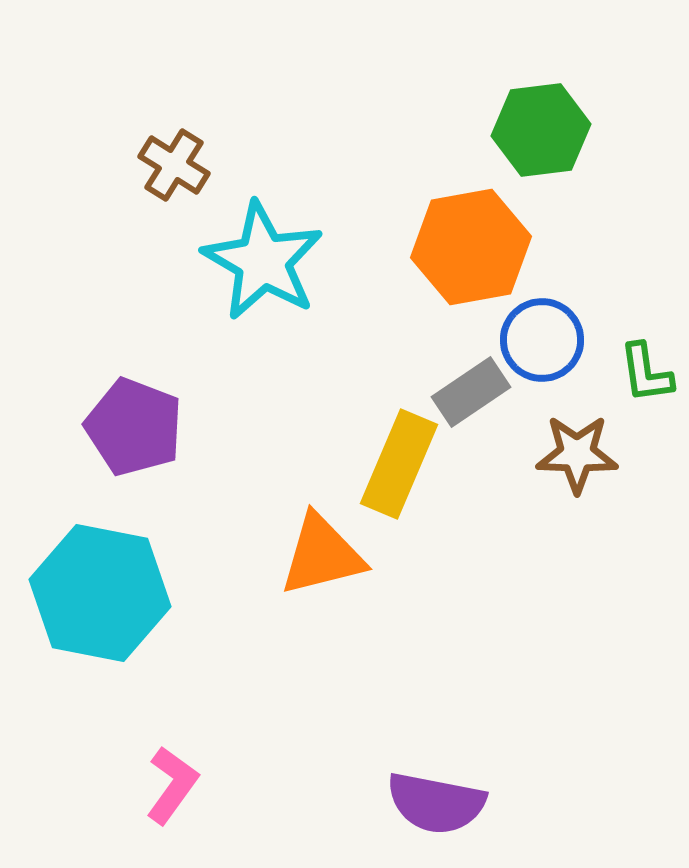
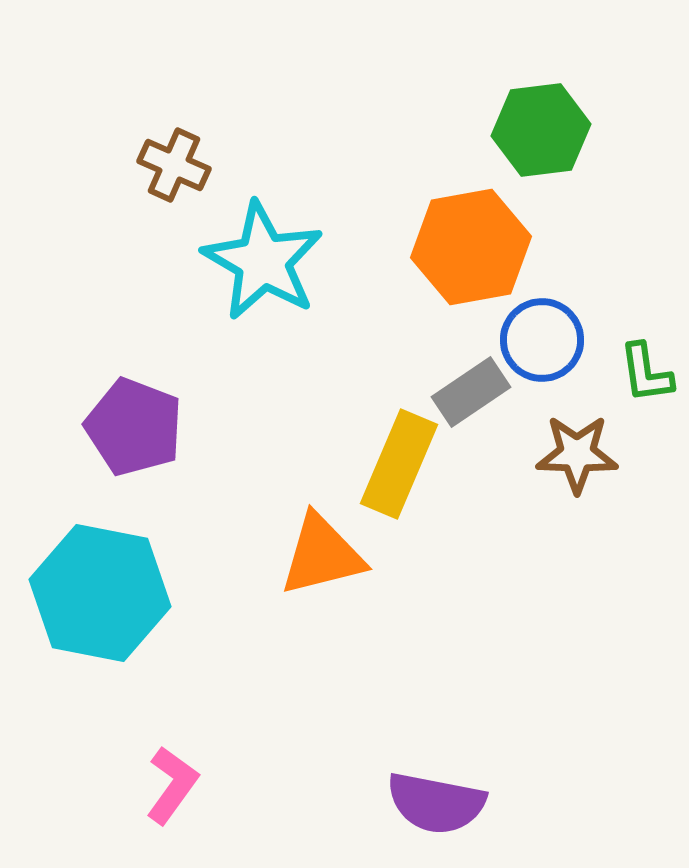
brown cross: rotated 8 degrees counterclockwise
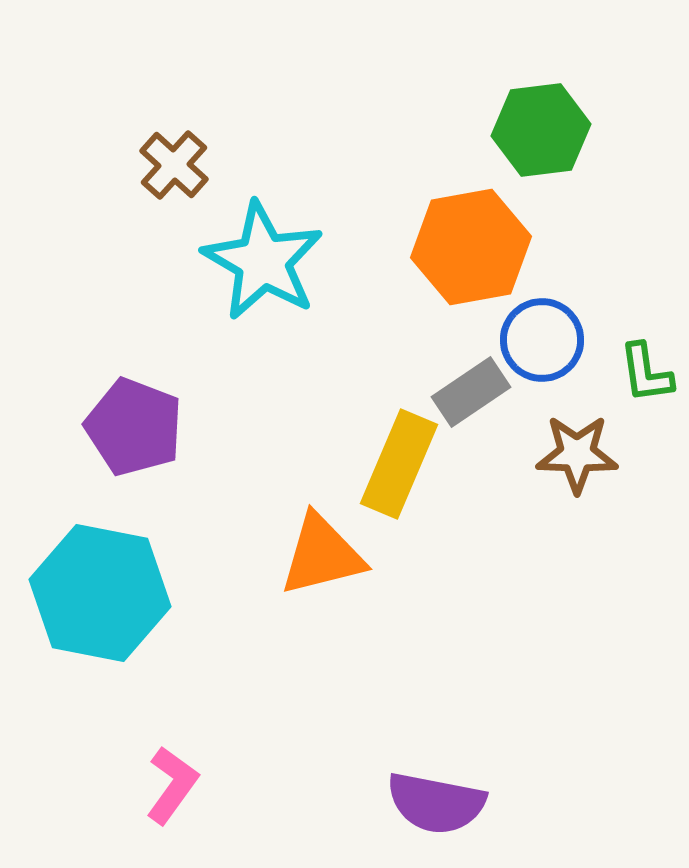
brown cross: rotated 18 degrees clockwise
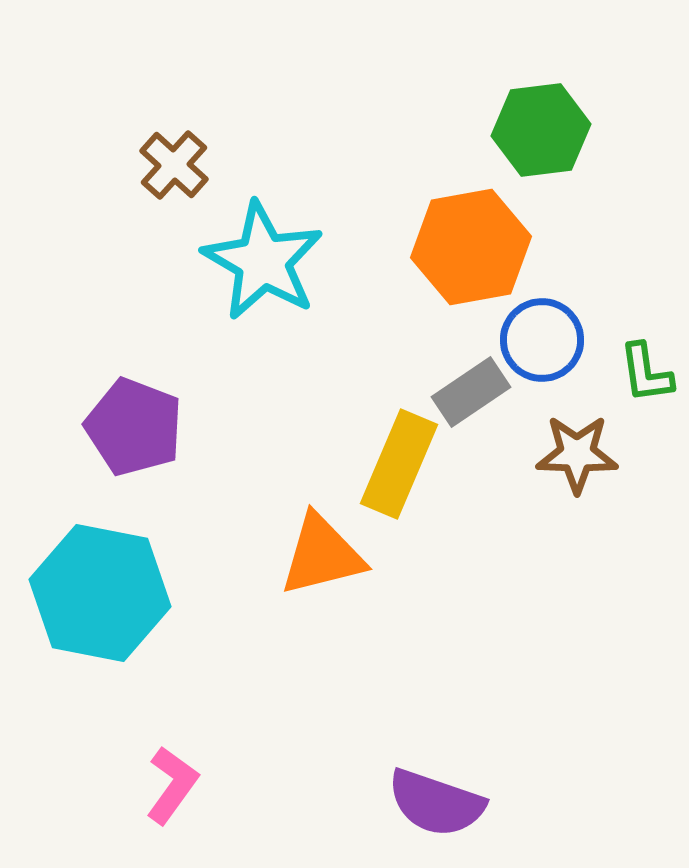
purple semicircle: rotated 8 degrees clockwise
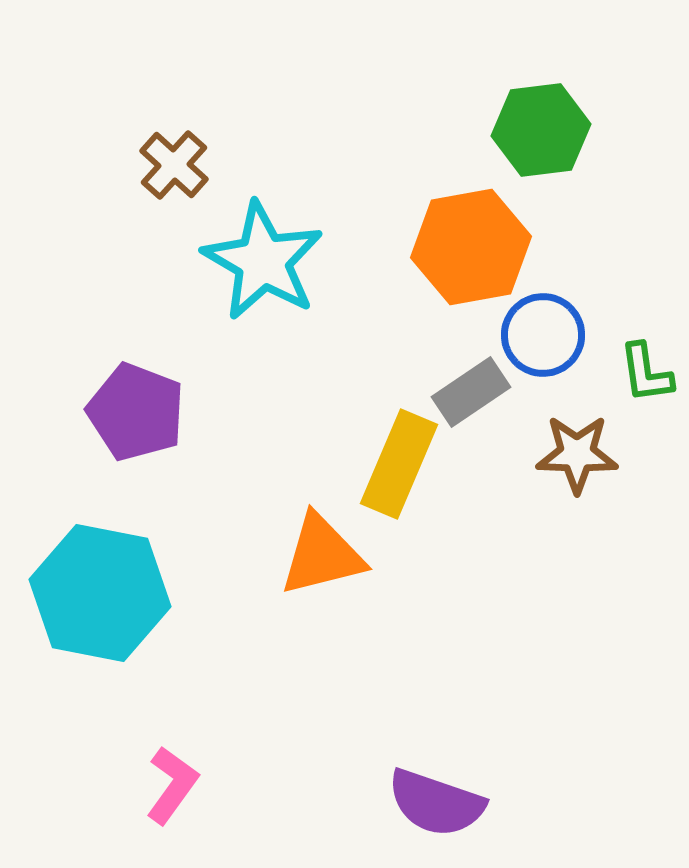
blue circle: moved 1 px right, 5 px up
purple pentagon: moved 2 px right, 15 px up
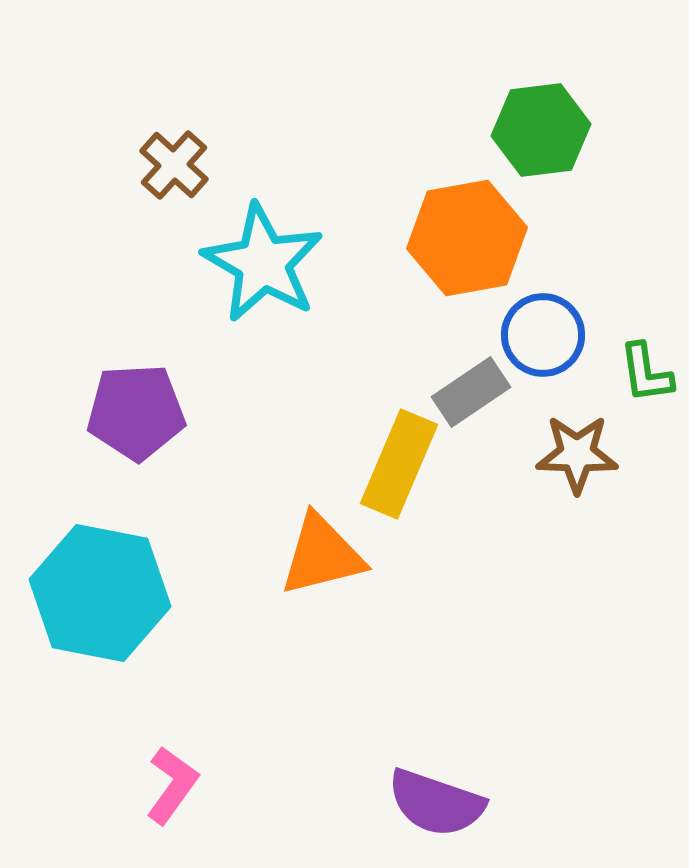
orange hexagon: moved 4 px left, 9 px up
cyan star: moved 2 px down
purple pentagon: rotated 24 degrees counterclockwise
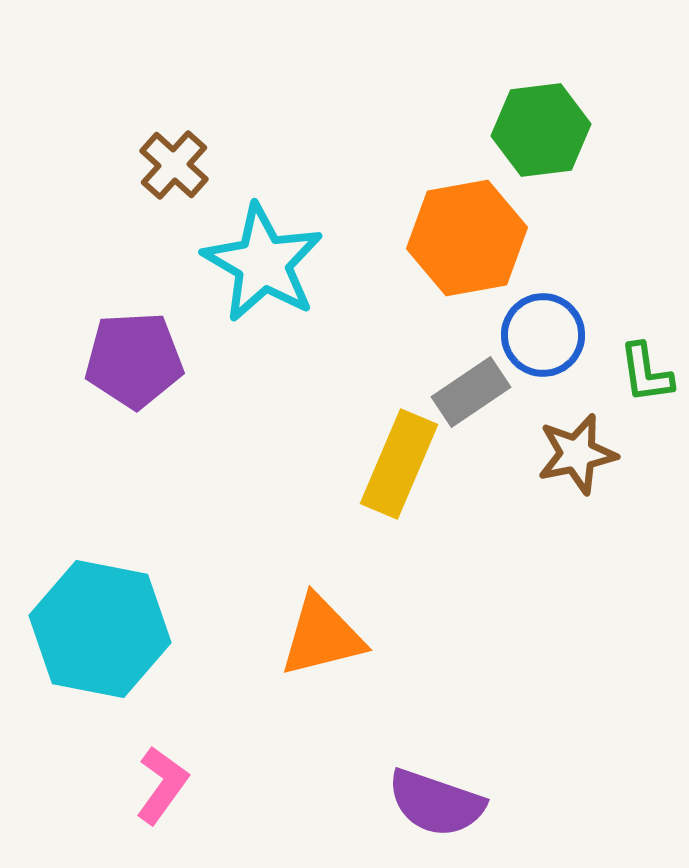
purple pentagon: moved 2 px left, 52 px up
brown star: rotated 14 degrees counterclockwise
orange triangle: moved 81 px down
cyan hexagon: moved 36 px down
pink L-shape: moved 10 px left
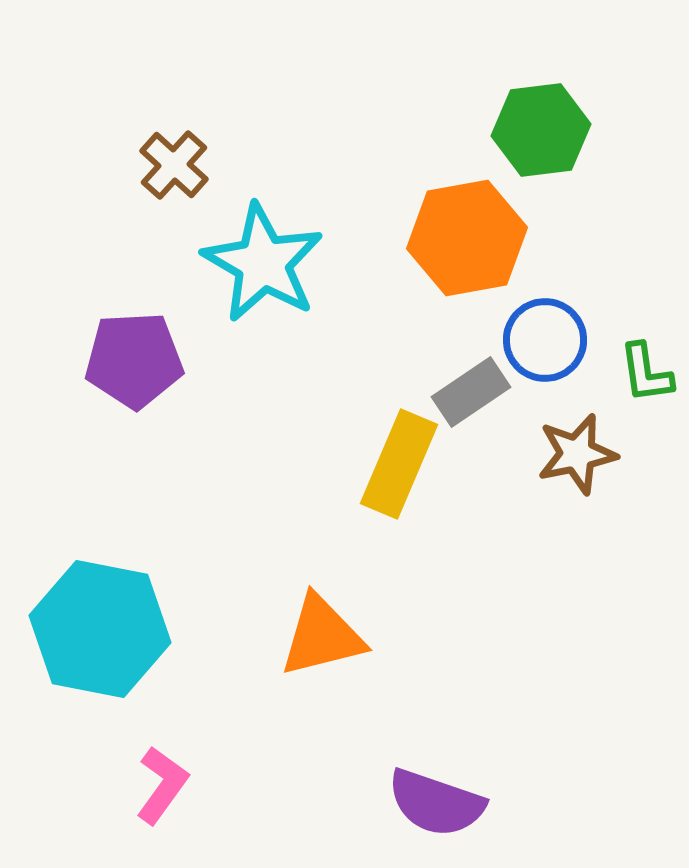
blue circle: moved 2 px right, 5 px down
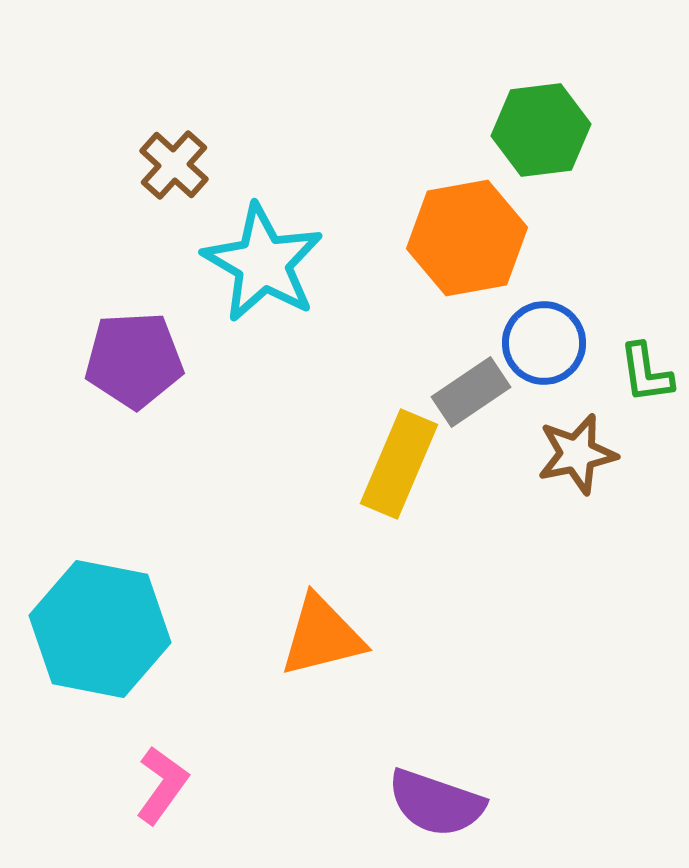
blue circle: moved 1 px left, 3 px down
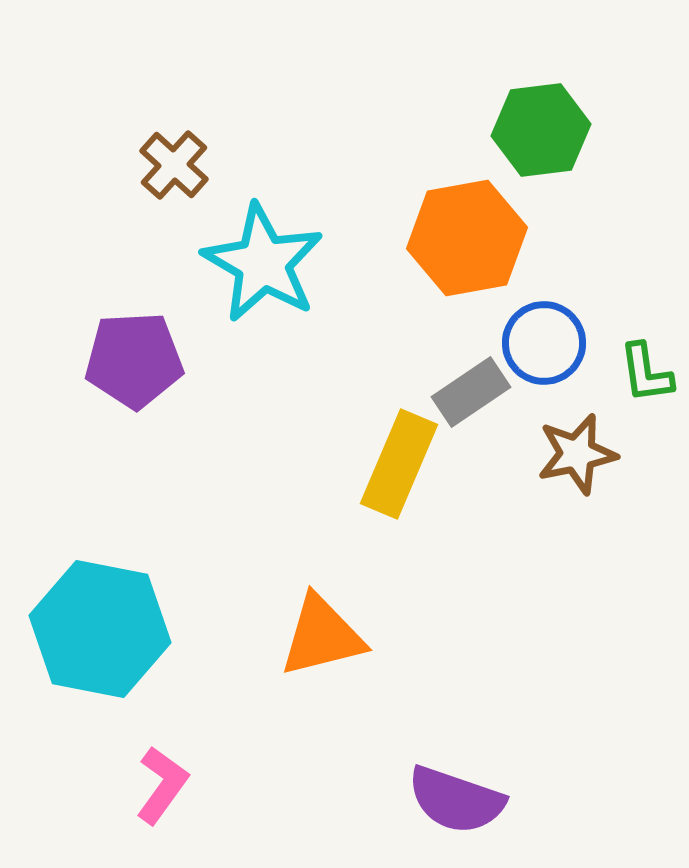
purple semicircle: moved 20 px right, 3 px up
